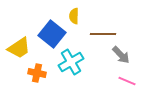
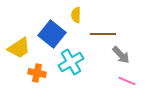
yellow semicircle: moved 2 px right, 1 px up
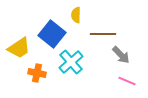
cyan cross: rotated 10 degrees counterclockwise
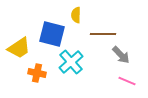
blue square: rotated 24 degrees counterclockwise
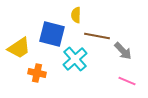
brown line: moved 6 px left, 2 px down; rotated 10 degrees clockwise
gray arrow: moved 2 px right, 4 px up
cyan cross: moved 4 px right, 3 px up
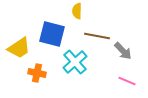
yellow semicircle: moved 1 px right, 4 px up
cyan cross: moved 3 px down
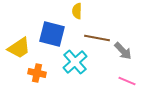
brown line: moved 2 px down
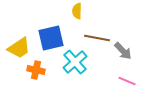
blue square: moved 1 px left, 4 px down; rotated 28 degrees counterclockwise
orange cross: moved 1 px left, 3 px up
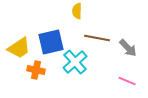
blue square: moved 4 px down
gray arrow: moved 5 px right, 3 px up
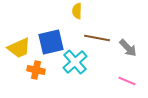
yellow trapezoid: rotated 10 degrees clockwise
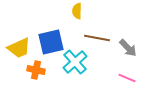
pink line: moved 3 px up
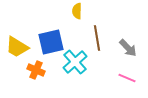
brown line: rotated 70 degrees clockwise
yellow trapezoid: moved 2 px left, 1 px up; rotated 55 degrees clockwise
orange cross: rotated 12 degrees clockwise
